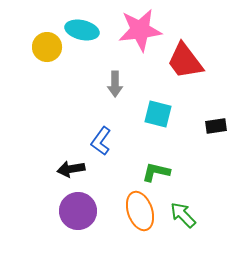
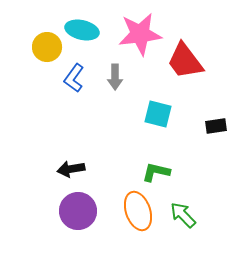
pink star: moved 4 px down
gray arrow: moved 7 px up
blue L-shape: moved 27 px left, 63 px up
orange ellipse: moved 2 px left
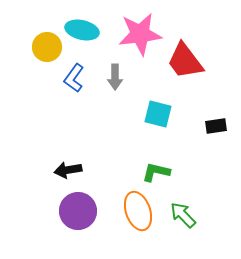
black arrow: moved 3 px left, 1 px down
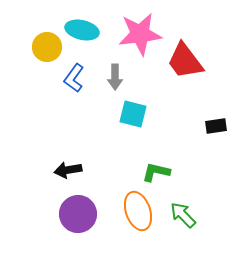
cyan square: moved 25 px left
purple circle: moved 3 px down
